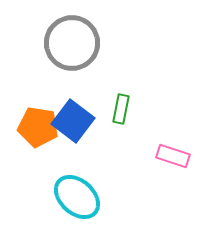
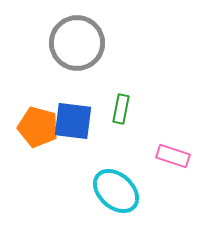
gray circle: moved 5 px right
blue square: rotated 30 degrees counterclockwise
orange pentagon: rotated 6 degrees clockwise
cyan ellipse: moved 39 px right, 6 px up
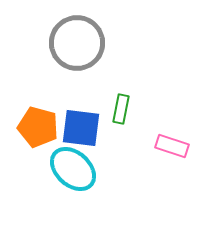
blue square: moved 8 px right, 7 px down
pink rectangle: moved 1 px left, 10 px up
cyan ellipse: moved 43 px left, 22 px up
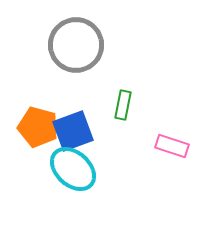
gray circle: moved 1 px left, 2 px down
green rectangle: moved 2 px right, 4 px up
blue square: moved 8 px left, 3 px down; rotated 27 degrees counterclockwise
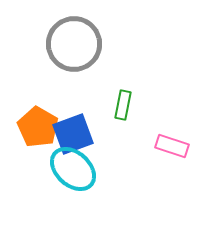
gray circle: moved 2 px left, 1 px up
orange pentagon: rotated 15 degrees clockwise
blue square: moved 3 px down
